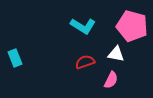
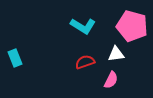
white triangle: rotated 18 degrees counterclockwise
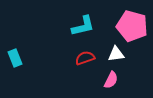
cyan L-shape: rotated 45 degrees counterclockwise
red semicircle: moved 4 px up
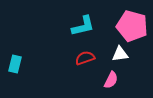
white triangle: moved 4 px right
cyan rectangle: moved 6 px down; rotated 36 degrees clockwise
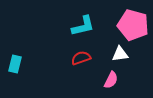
pink pentagon: moved 1 px right, 1 px up
red semicircle: moved 4 px left
